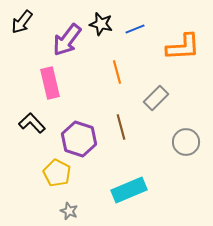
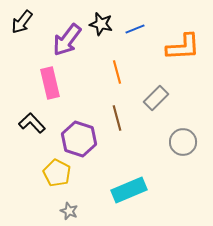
brown line: moved 4 px left, 9 px up
gray circle: moved 3 px left
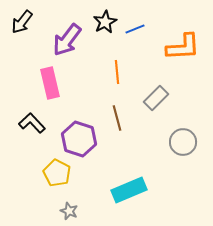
black star: moved 4 px right, 2 px up; rotated 30 degrees clockwise
orange line: rotated 10 degrees clockwise
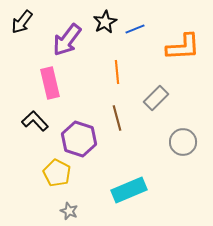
black L-shape: moved 3 px right, 2 px up
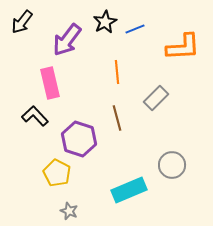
black L-shape: moved 5 px up
gray circle: moved 11 px left, 23 px down
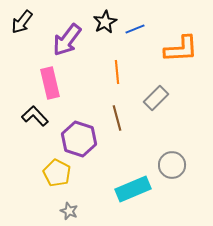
orange L-shape: moved 2 px left, 2 px down
cyan rectangle: moved 4 px right, 1 px up
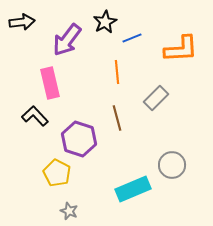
black arrow: rotated 135 degrees counterclockwise
blue line: moved 3 px left, 9 px down
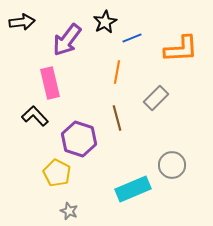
orange line: rotated 15 degrees clockwise
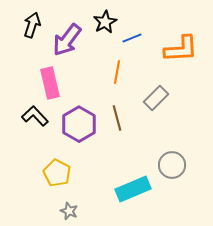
black arrow: moved 10 px right, 3 px down; rotated 65 degrees counterclockwise
purple hexagon: moved 15 px up; rotated 12 degrees clockwise
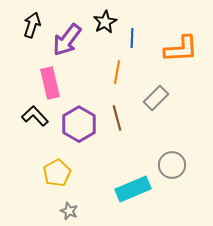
blue line: rotated 66 degrees counterclockwise
yellow pentagon: rotated 16 degrees clockwise
